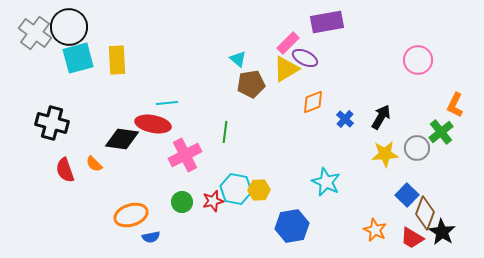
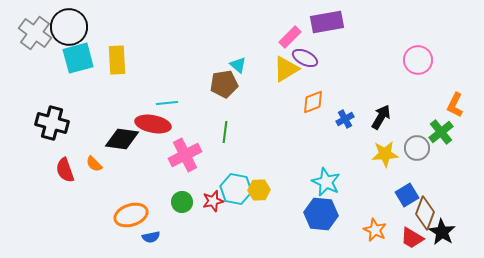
pink rectangle: moved 2 px right, 6 px up
cyan triangle: moved 6 px down
brown pentagon: moved 27 px left
blue cross: rotated 18 degrees clockwise
blue square: rotated 15 degrees clockwise
blue hexagon: moved 29 px right, 12 px up; rotated 16 degrees clockwise
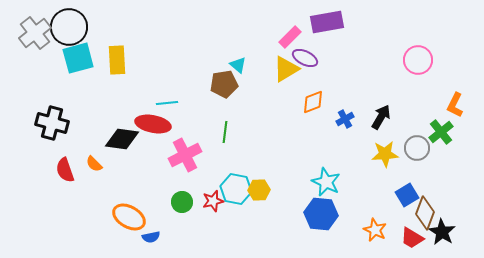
gray cross: rotated 16 degrees clockwise
orange ellipse: moved 2 px left, 2 px down; rotated 48 degrees clockwise
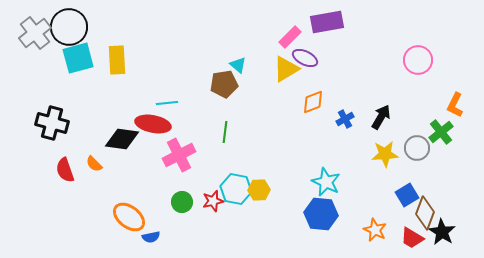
pink cross: moved 6 px left
orange ellipse: rotated 8 degrees clockwise
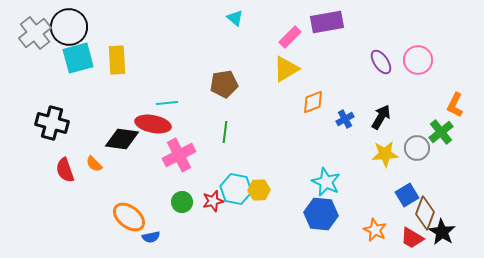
purple ellipse: moved 76 px right, 4 px down; rotated 30 degrees clockwise
cyan triangle: moved 3 px left, 47 px up
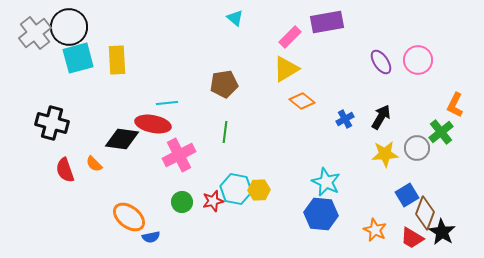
orange diamond: moved 11 px left, 1 px up; rotated 60 degrees clockwise
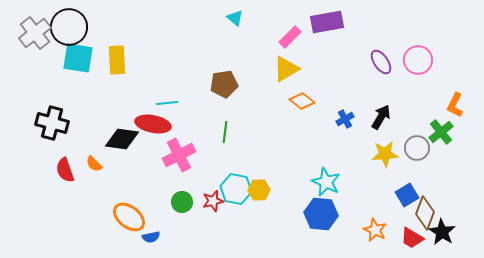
cyan square: rotated 24 degrees clockwise
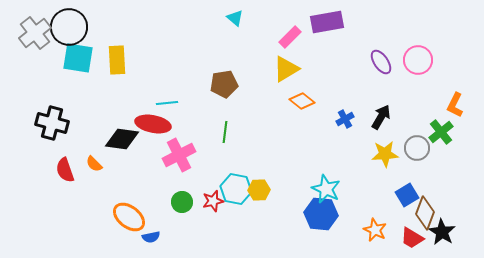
cyan star: moved 7 px down
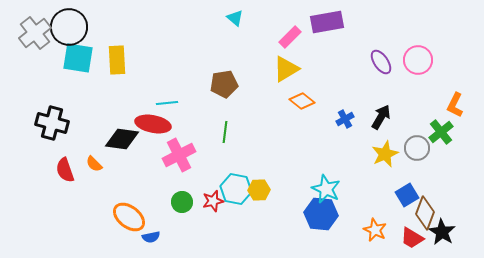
yellow star: rotated 20 degrees counterclockwise
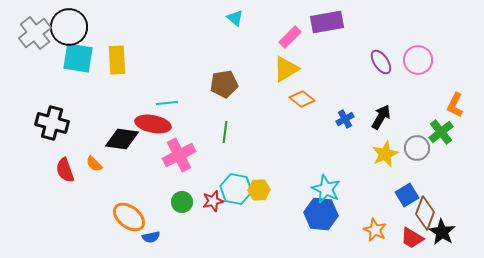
orange diamond: moved 2 px up
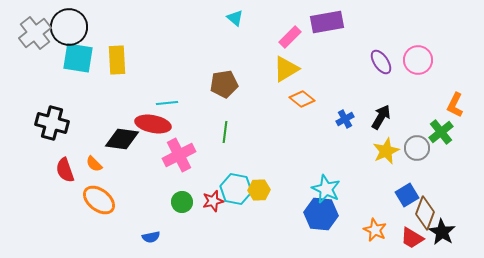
yellow star: moved 1 px right, 3 px up
orange ellipse: moved 30 px left, 17 px up
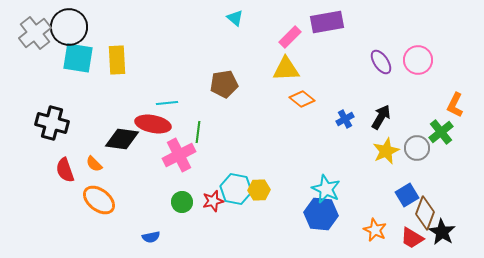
yellow triangle: rotated 28 degrees clockwise
green line: moved 27 px left
